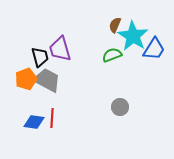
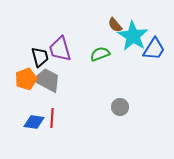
brown semicircle: rotated 63 degrees counterclockwise
green semicircle: moved 12 px left, 1 px up
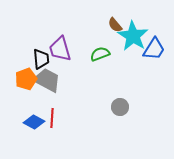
black trapezoid: moved 1 px right, 2 px down; rotated 10 degrees clockwise
blue diamond: rotated 20 degrees clockwise
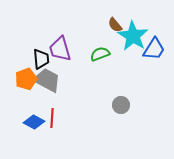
gray circle: moved 1 px right, 2 px up
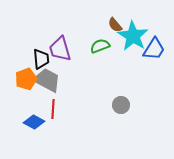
green semicircle: moved 8 px up
red line: moved 1 px right, 9 px up
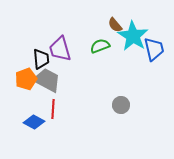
blue trapezoid: rotated 45 degrees counterclockwise
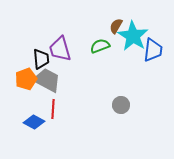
brown semicircle: moved 1 px right, 1 px down; rotated 70 degrees clockwise
blue trapezoid: moved 1 px left, 1 px down; rotated 20 degrees clockwise
